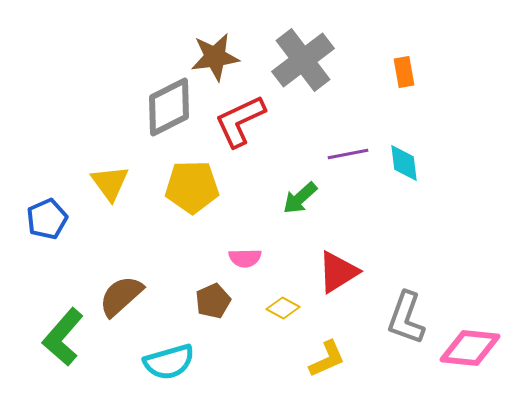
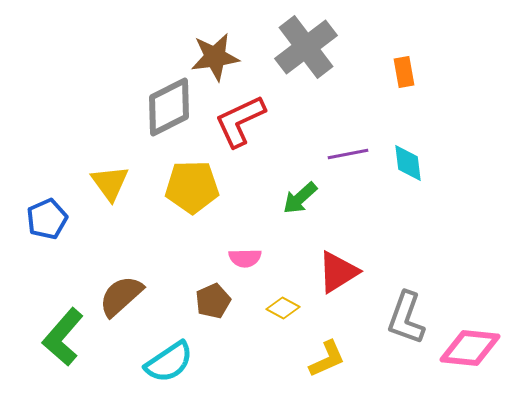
gray cross: moved 3 px right, 13 px up
cyan diamond: moved 4 px right
cyan semicircle: rotated 18 degrees counterclockwise
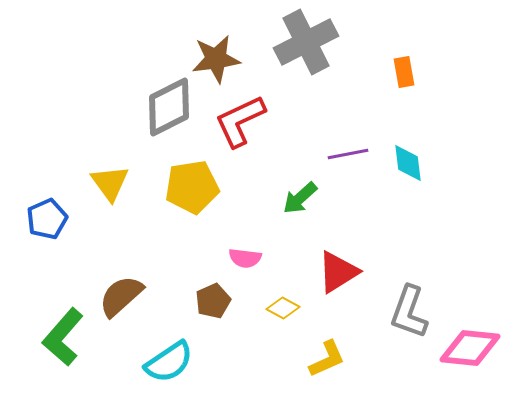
gray cross: moved 5 px up; rotated 10 degrees clockwise
brown star: moved 1 px right, 2 px down
yellow pentagon: rotated 8 degrees counterclockwise
pink semicircle: rotated 8 degrees clockwise
gray L-shape: moved 3 px right, 6 px up
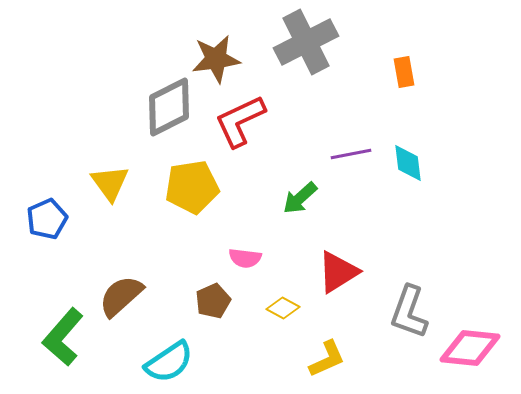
purple line: moved 3 px right
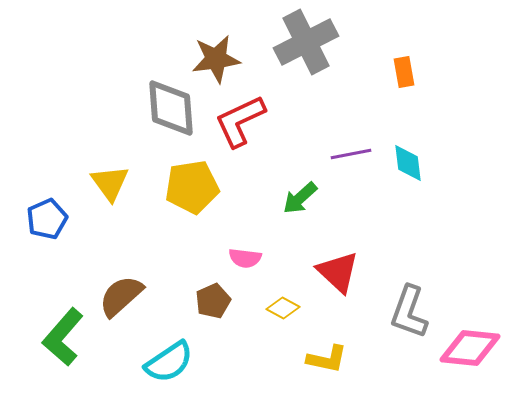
gray diamond: moved 2 px right, 1 px down; rotated 68 degrees counterclockwise
red triangle: rotated 45 degrees counterclockwise
yellow L-shape: rotated 36 degrees clockwise
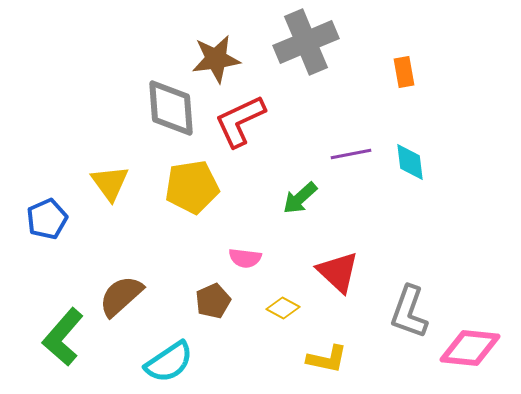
gray cross: rotated 4 degrees clockwise
cyan diamond: moved 2 px right, 1 px up
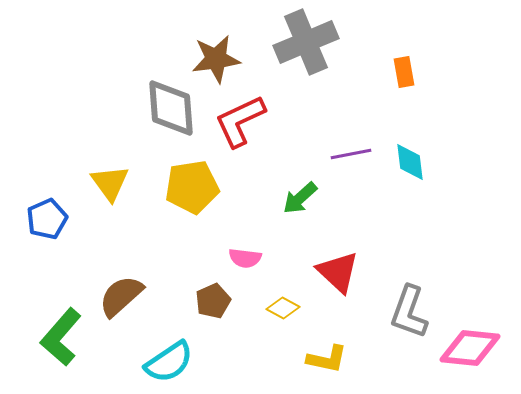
green L-shape: moved 2 px left
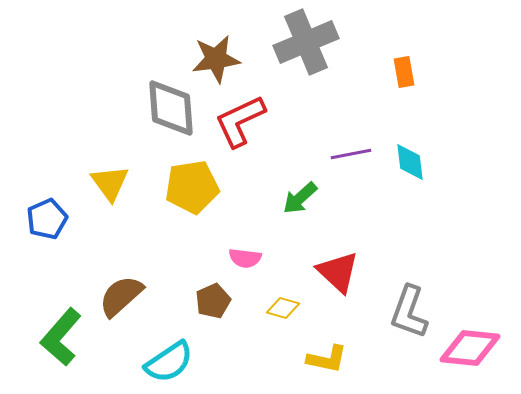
yellow diamond: rotated 12 degrees counterclockwise
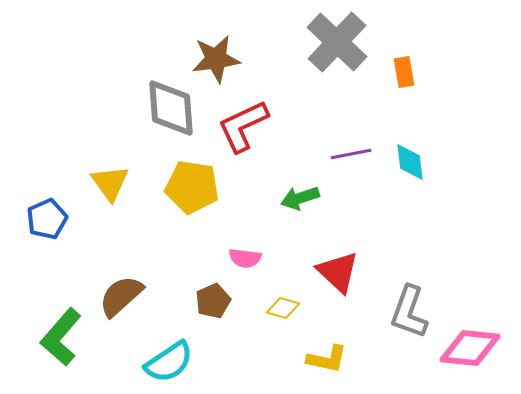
gray cross: moved 31 px right; rotated 24 degrees counterclockwise
red L-shape: moved 3 px right, 5 px down
yellow pentagon: rotated 18 degrees clockwise
green arrow: rotated 24 degrees clockwise
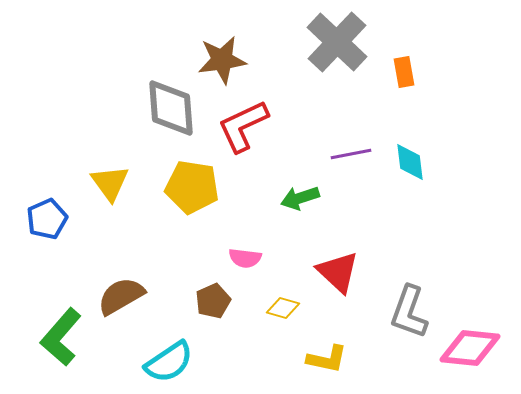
brown star: moved 6 px right, 1 px down
brown semicircle: rotated 12 degrees clockwise
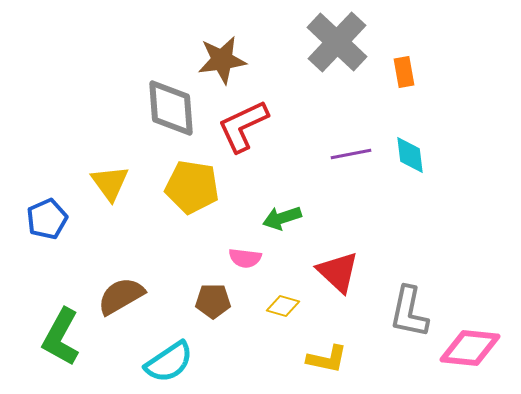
cyan diamond: moved 7 px up
green arrow: moved 18 px left, 20 px down
brown pentagon: rotated 24 degrees clockwise
yellow diamond: moved 2 px up
gray L-shape: rotated 8 degrees counterclockwise
green L-shape: rotated 12 degrees counterclockwise
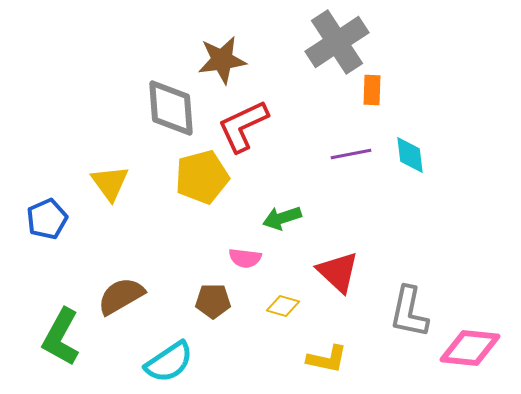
gray cross: rotated 14 degrees clockwise
orange rectangle: moved 32 px left, 18 px down; rotated 12 degrees clockwise
yellow pentagon: moved 10 px right, 10 px up; rotated 24 degrees counterclockwise
